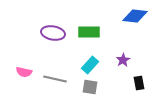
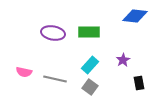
gray square: rotated 28 degrees clockwise
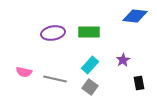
purple ellipse: rotated 20 degrees counterclockwise
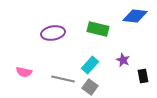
green rectangle: moved 9 px right, 3 px up; rotated 15 degrees clockwise
purple star: rotated 16 degrees counterclockwise
gray line: moved 8 px right
black rectangle: moved 4 px right, 7 px up
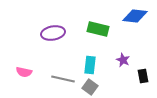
cyan rectangle: rotated 36 degrees counterclockwise
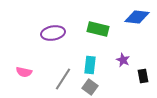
blue diamond: moved 2 px right, 1 px down
gray line: rotated 70 degrees counterclockwise
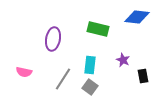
purple ellipse: moved 6 px down; rotated 70 degrees counterclockwise
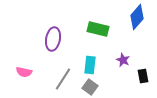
blue diamond: rotated 55 degrees counterclockwise
